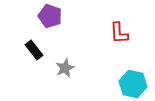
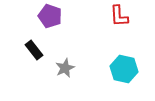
red L-shape: moved 17 px up
cyan hexagon: moved 9 px left, 15 px up
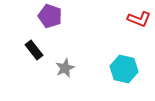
red L-shape: moved 20 px right, 3 px down; rotated 65 degrees counterclockwise
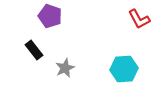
red L-shape: rotated 40 degrees clockwise
cyan hexagon: rotated 16 degrees counterclockwise
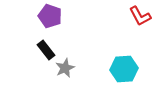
red L-shape: moved 1 px right, 3 px up
black rectangle: moved 12 px right
